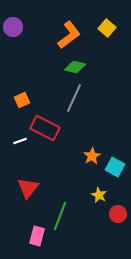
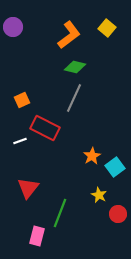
cyan square: rotated 24 degrees clockwise
green line: moved 3 px up
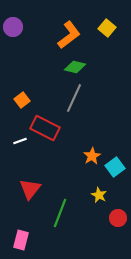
orange square: rotated 14 degrees counterclockwise
red triangle: moved 2 px right, 1 px down
red circle: moved 4 px down
pink rectangle: moved 16 px left, 4 px down
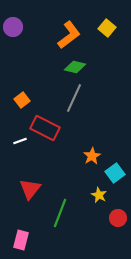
cyan square: moved 6 px down
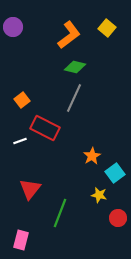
yellow star: rotated 14 degrees counterclockwise
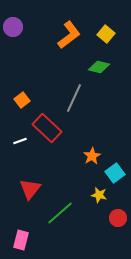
yellow square: moved 1 px left, 6 px down
green diamond: moved 24 px right
red rectangle: moved 2 px right; rotated 16 degrees clockwise
green line: rotated 28 degrees clockwise
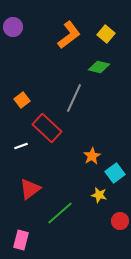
white line: moved 1 px right, 5 px down
red triangle: rotated 15 degrees clockwise
red circle: moved 2 px right, 3 px down
